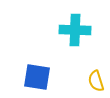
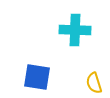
yellow semicircle: moved 2 px left, 2 px down
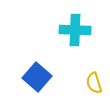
blue square: rotated 32 degrees clockwise
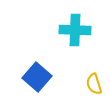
yellow semicircle: moved 1 px down
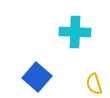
cyan cross: moved 2 px down
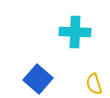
blue square: moved 1 px right, 2 px down
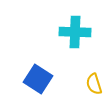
blue square: rotated 8 degrees counterclockwise
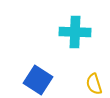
blue square: moved 1 px down
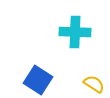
yellow semicircle: rotated 140 degrees clockwise
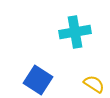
cyan cross: rotated 12 degrees counterclockwise
